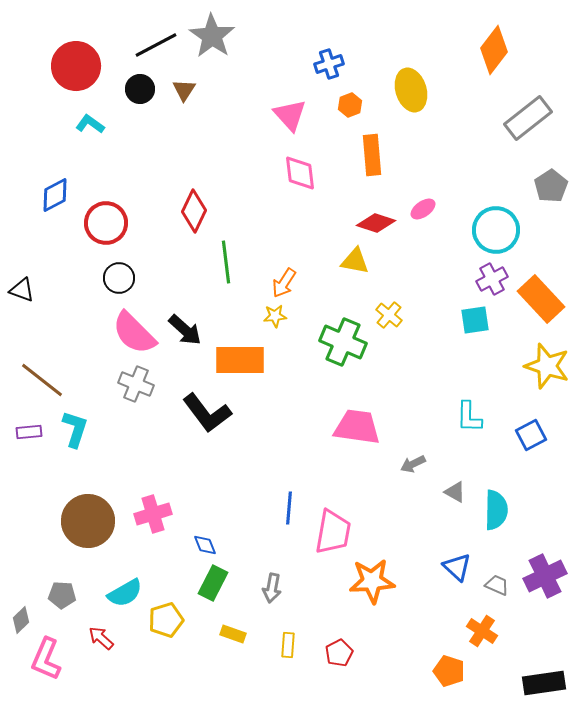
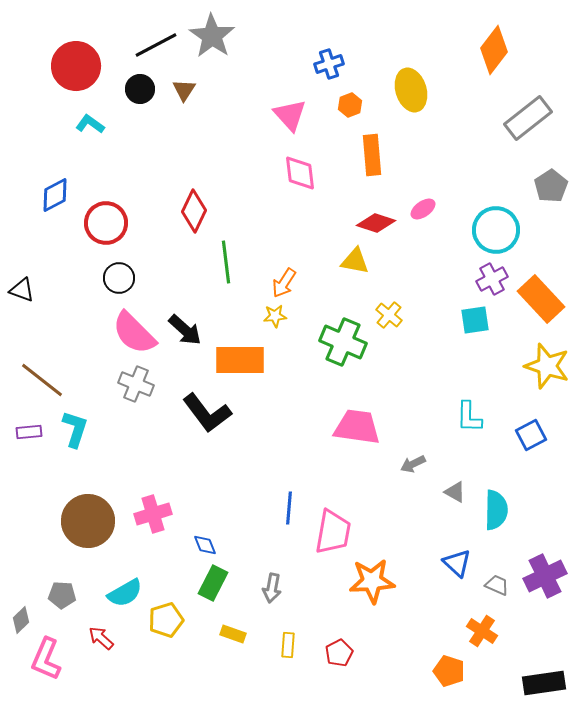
blue triangle at (457, 567): moved 4 px up
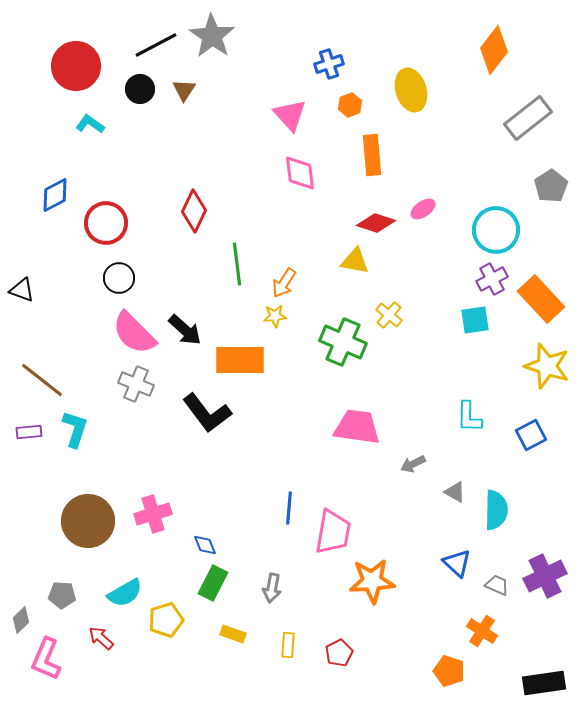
green line at (226, 262): moved 11 px right, 2 px down
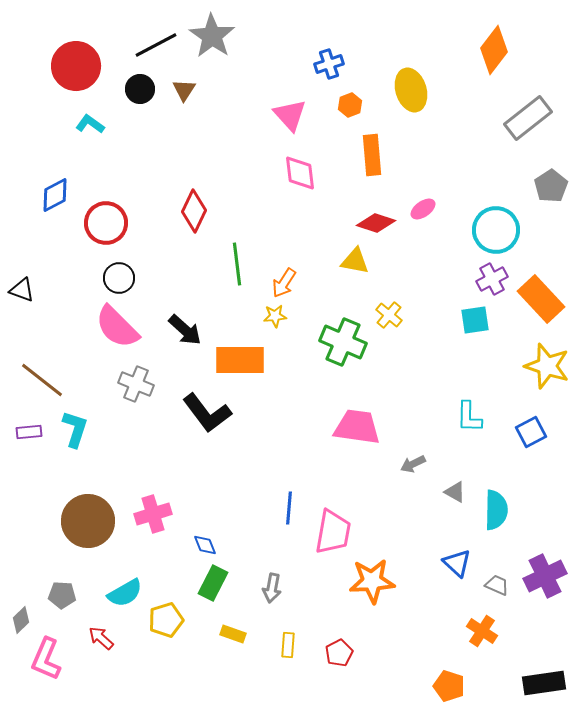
pink semicircle at (134, 333): moved 17 px left, 6 px up
blue square at (531, 435): moved 3 px up
orange pentagon at (449, 671): moved 15 px down
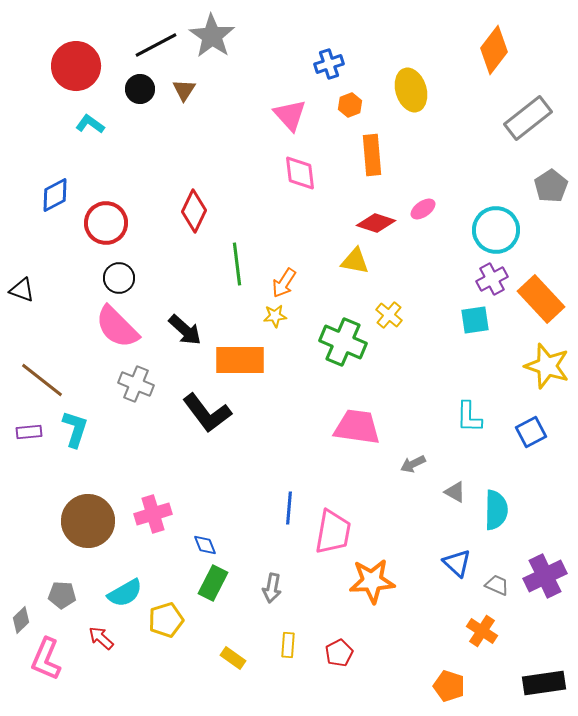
yellow rectangle at (233, 634): moved 24 px down; rotated 15 degrees clockwise
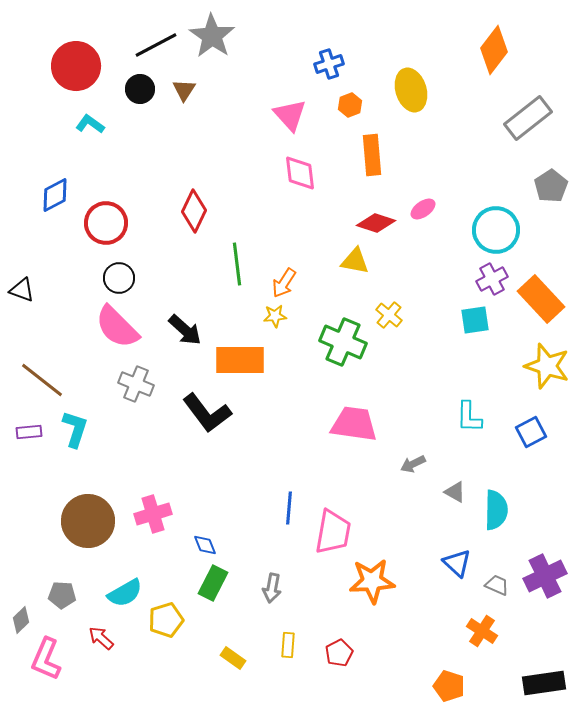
pink trapezoid at (357, 427): moved 3 px left, 3 px up
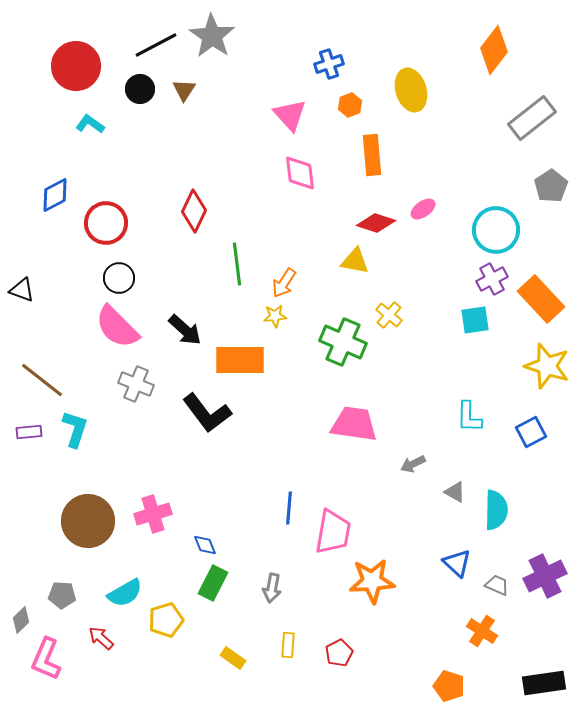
gray rectangle at (528, 118): moved 4 px right
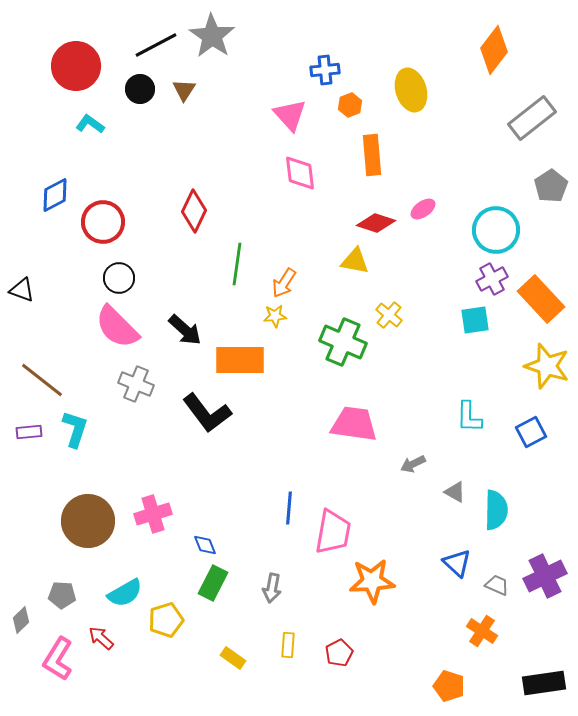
blue cross at (329, 64): moved 4 px left, 6 px down; rotated 12 degrees clockwise
red circle at (106, 223): moved 3 px left, 1 px up
green line at (237, 264): rotated 15 degrees clockwise
pink L-shape at (46, 659): moved 12 px right; rotated 9 degrees clockwise
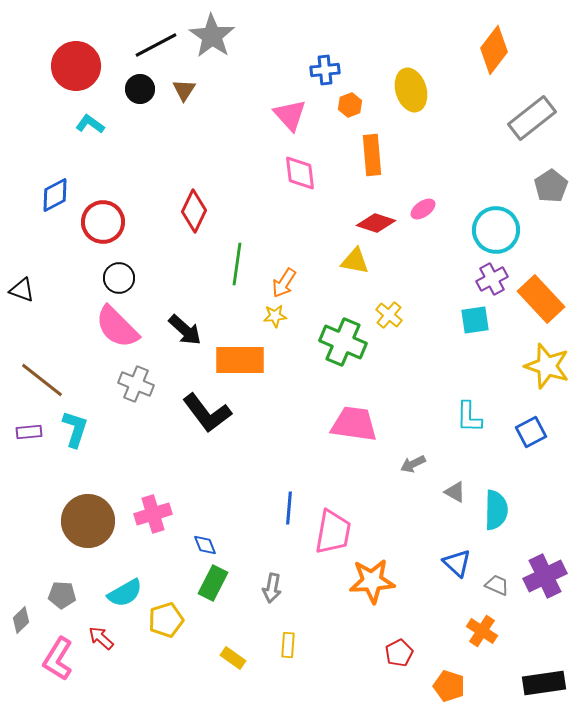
red pentagon at (339, 653): moved 60 px right
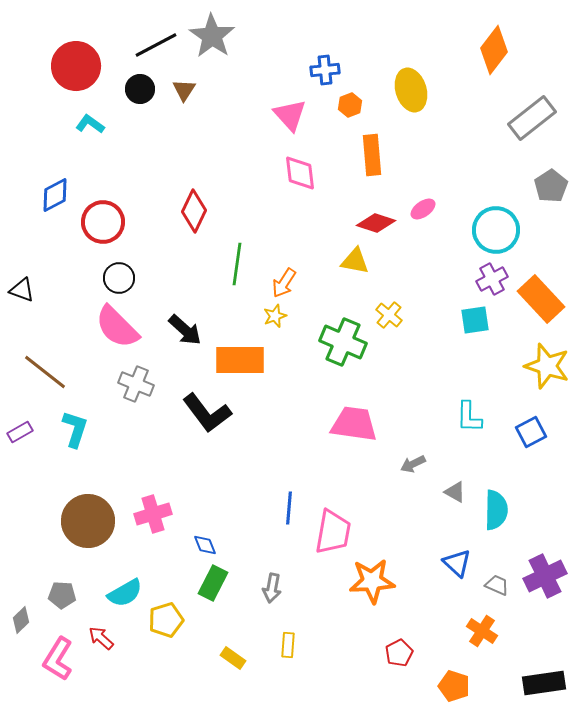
yellow star at (275, 316): rotated 15 degrees counterclockwise
brown line at (42, 380): moved 3 px right, 8 px up
purple rectangle at (29, 432): moved 9 px left; rotated 25 degrees counterclockwise
orange pentagon at (449, 686): moved 5 px right
